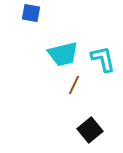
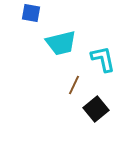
cyan trapezoid: moved 2 px left, 11 px up
black square: moved 6 px right, 21 px up
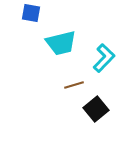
cyan L-shape: moved 1 px right, 1 px up; rotated 56 degrees clockwise
brown line: rotated 48 degrees clockwise
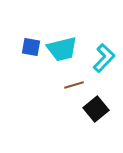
blue square: moved 34 px down
cyan trapezoid: moved 1 px right, 6 px down
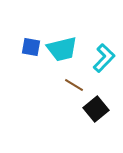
brown line: rotated 48 degrees clockwise
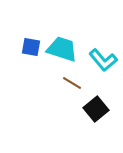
cyan trapezoid: rotated 148 degrees counterclockwise
cyan L-shape: moved 1 px left, 2 px down; rotated 96 degrees clockwise
brown line: moved 2 px left, 2 px up
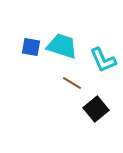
cyan trapezoid: moved 3 px up
cyan L-shape: rotated 16 degrees clockwise
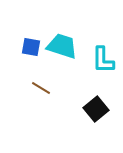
cyan L-shape: rotated 24 degrees clockwise
brown line: moved 31 px left, 5 px down
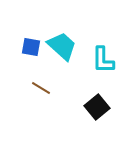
cyan trapezoid: rotated 24 degrees clockwise
black square: moved 1 px right, 2 px up
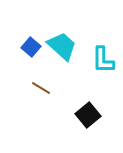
blue square: rotated 30 degrees clockwise
black square: moved 9 px left, 8 px down
